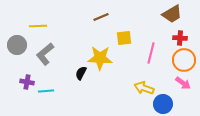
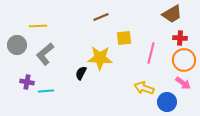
blue circle: moved 4 px right, 2 px up
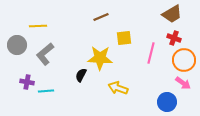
red cross: moved 6 px left; rotated 16 degrees clockwise
black semicircle: moved 2 px down
yellow arrow: moved 26 px left
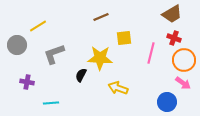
yellow line: rotated 30 degrees counterclockwise
gray L-shape: moved 9 px right; rotated 20 degrees clockwise
cyan line: moved 5 px right, 12 px down
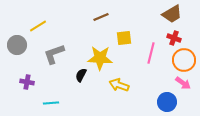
yellow arrow: moved 1 px right, 3 px up
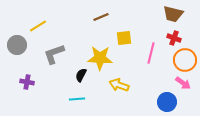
brown trapezoid: moved 1 px right; rotated 45 degrees clockwise
orange circle: moved 1 px right
cyan line: moved 26 px right, 4 px up
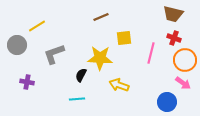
yellow line: moved 1 px left
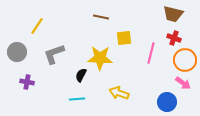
brown line: rotated 35 degrees clockwise
yellow line: rotated 24 degrees counterclockwise
gray circle: moved 7 px down
yellow arrow: moved 8 px down
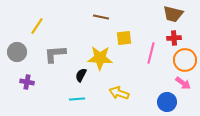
red cross: rotated 24 degrees counterclockwise
gray L-shape: moved 1 px right; rotated 15 degrees clockwise
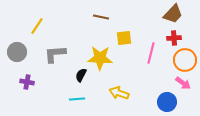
brown trapezoid: rotated 60 degrees counterclockwise
